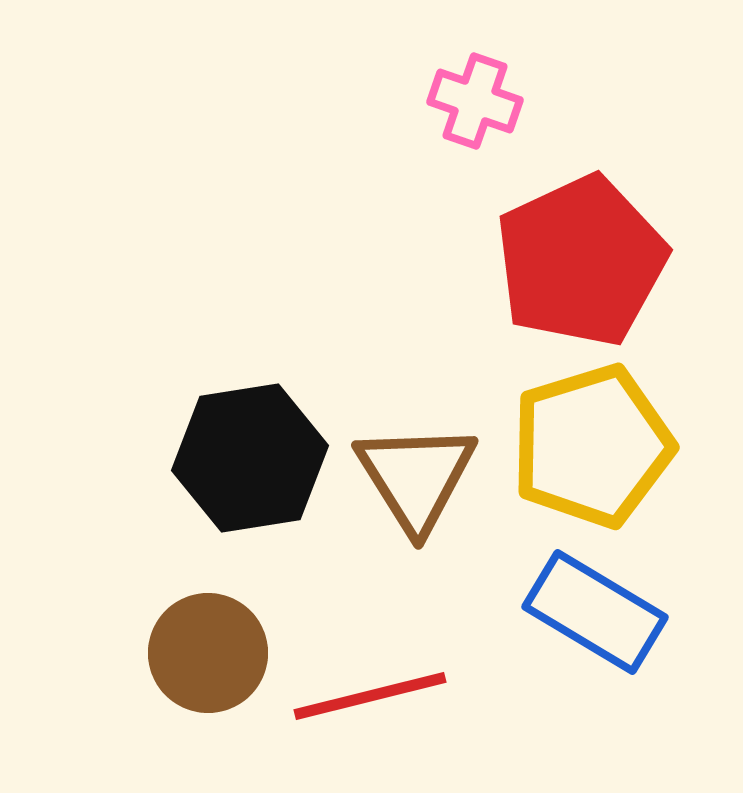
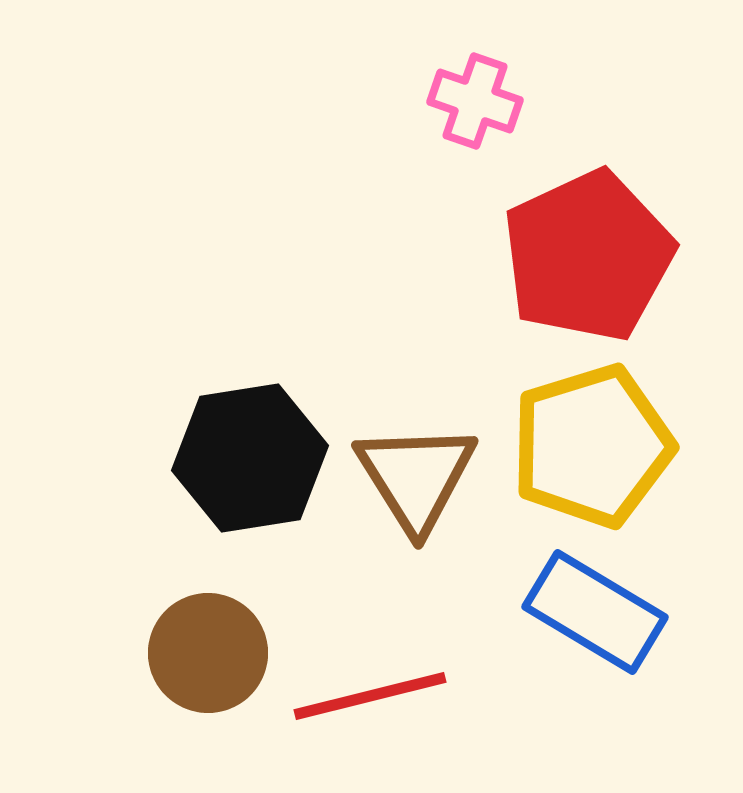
red pentagon: moved 7 px right, 5 px up
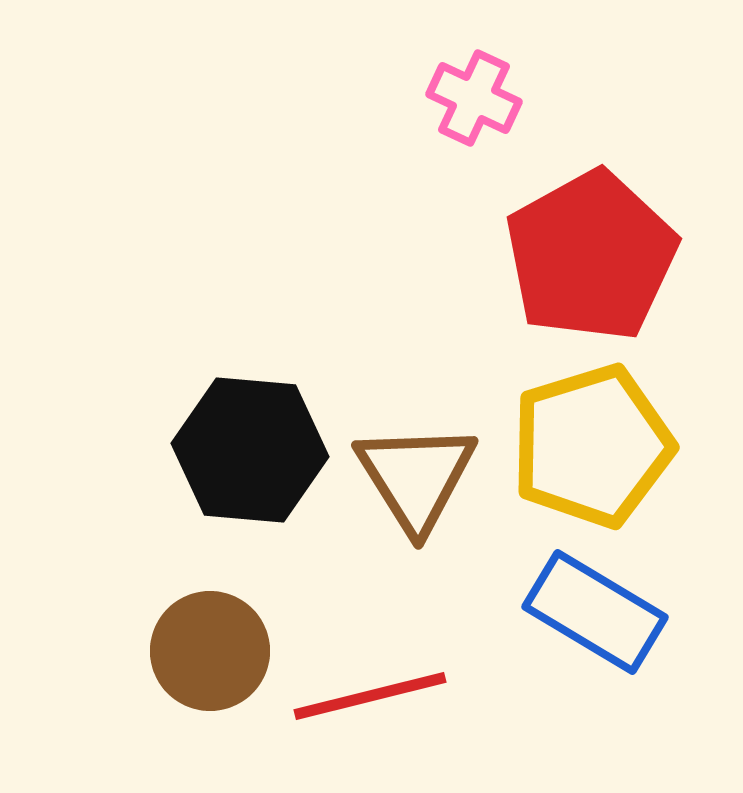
pink cross: moved 1 px left, 3 px up; rotated 6 degrees clockwise
red pentagon: moved 3 px right; rotated 4 degrees counterclockwise
black hexagon: moved 8 px up; rotated 14 degrees clockwise
brown circle: moved 2 px right, 2 px up
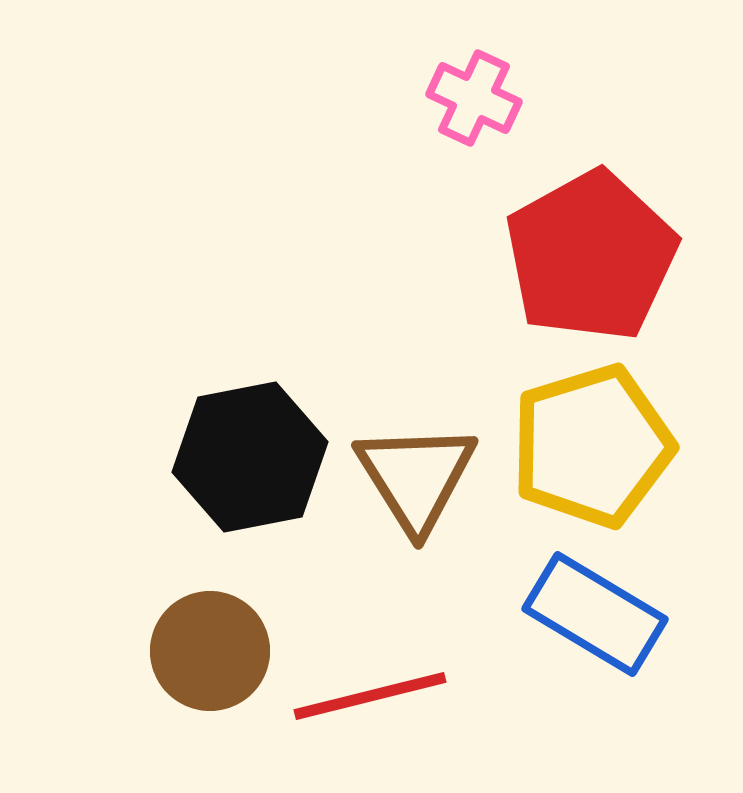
black hexagon: moved 7 px down; rotated 16 degrees counterclockwise
blue rectangle: moved 2 px down
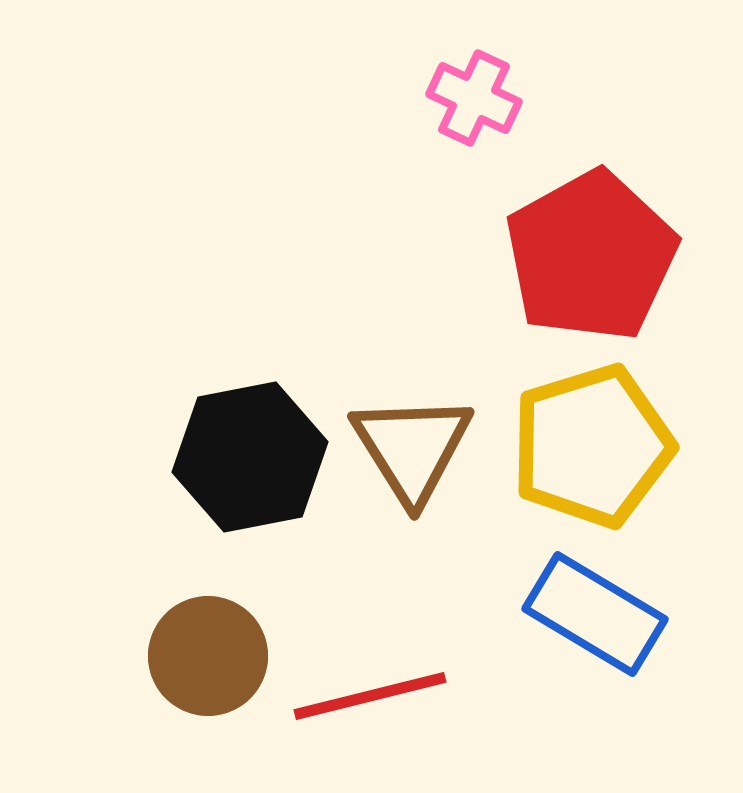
brown triangle: moved 4 px left, 29 px up
brown circle: moved 2 px left, 5 px down
